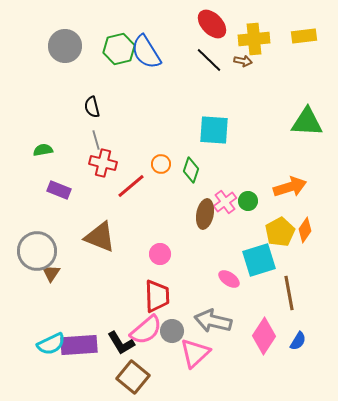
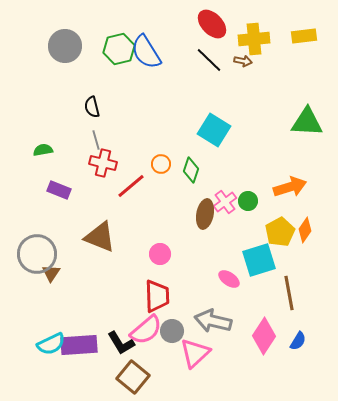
cyan square at (214, 130): rotated 28 degrees clockwise
gray circle at (37, 251): moved 3 px down
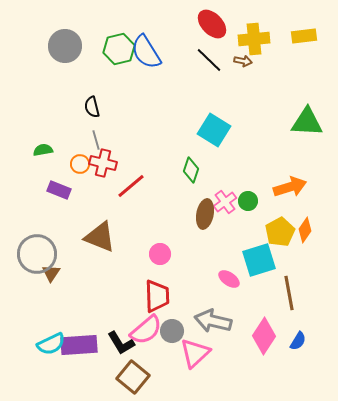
orange circle at (161, 164): moved 81 px left
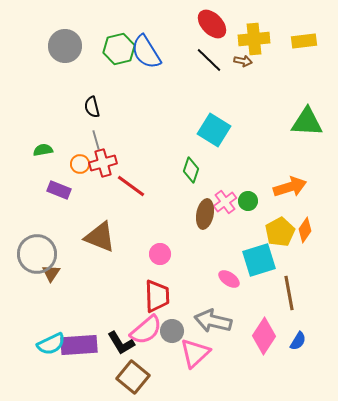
yellow rectangle at (304, 36): moved 5 px down
red cross at (103, 163): rotated 28 degrees counterclockwise
red line at (131, 186): rotated 76 degrees clockwise
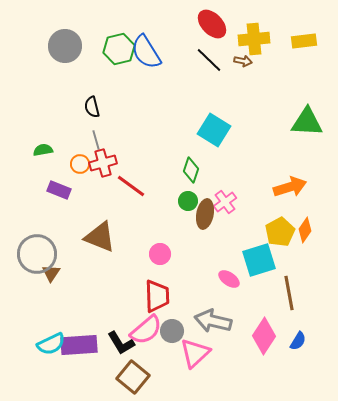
green circle at (248, 201): moved 60 px left
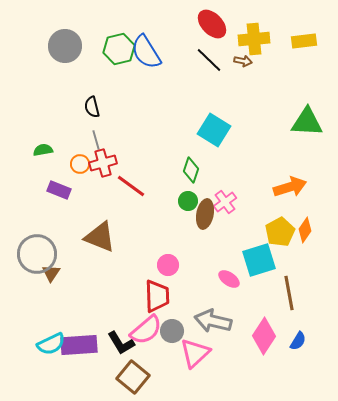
pink circle at (160, 254): moved 8 px right, 11 px down
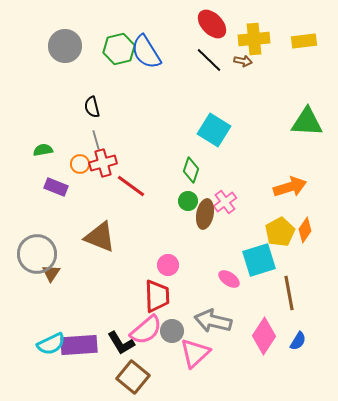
purple rectangle at (59, 190): moved 3 px left, 3 px up
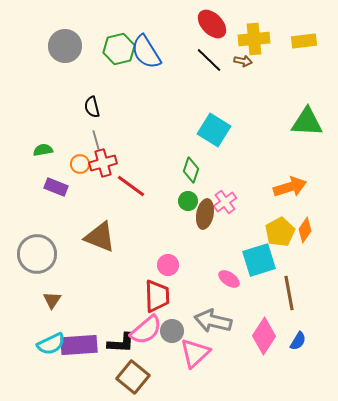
brown triangle at (51, 273): moved 1 px right, 27 px down
black L-shape at (121, 343): rotated 56 degrees counterclockwise
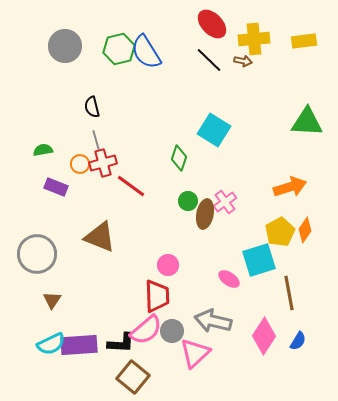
green diamond at (191, 170): moved 12 px left, 12 px up
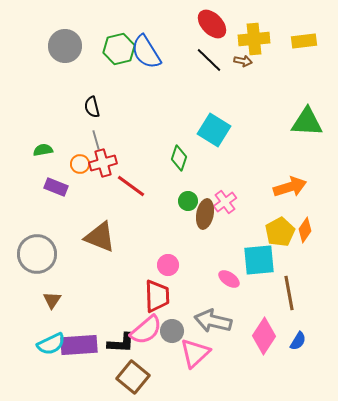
cyan square at (259, 260): rotated 12 degrees clockwise
